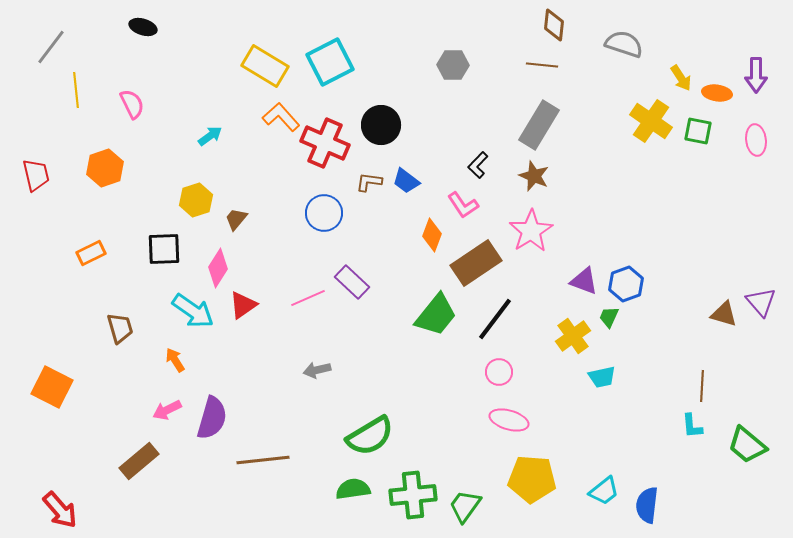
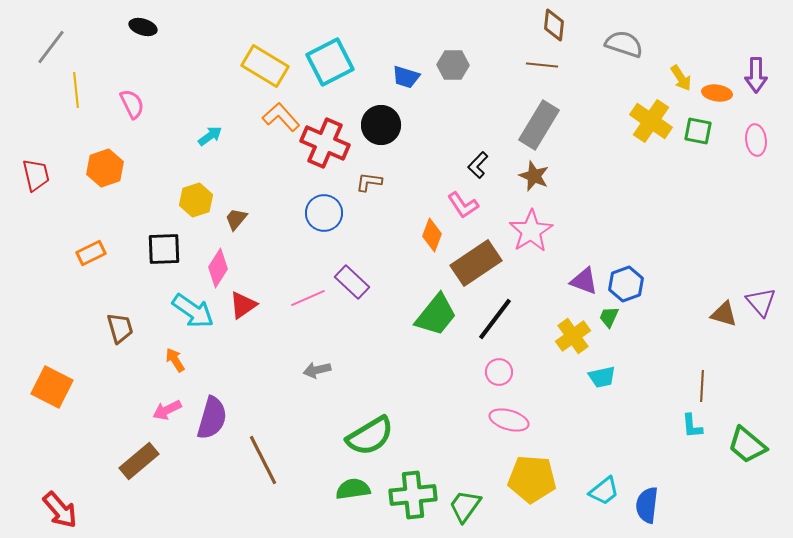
blue trapezoid at (406, 181): moved 104 px up; rotated 20 degrees counterclockwise
brown line at (263, 460): rotated 69 degrees clockwise
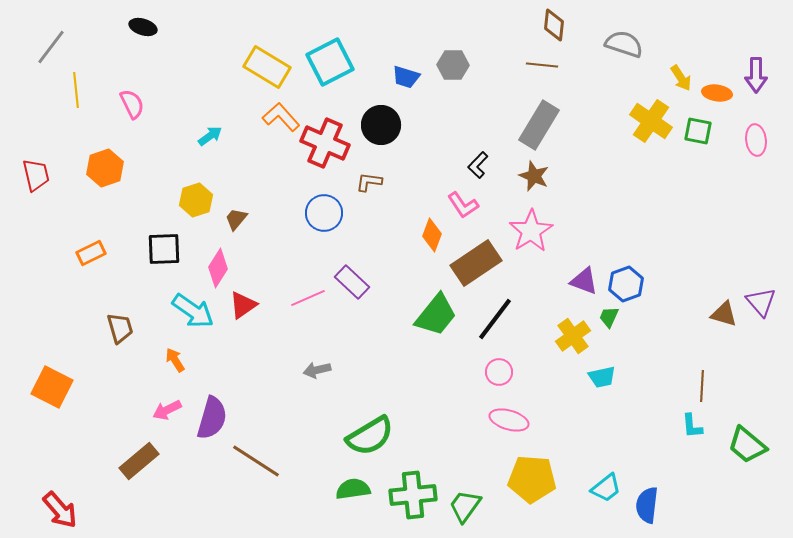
yellow rectangle at (265, 66): moved 2 px right, 1 px down
brown line at (263, 460): moved 7 px left, 1 px down; rotated 30 degrees counterclockwise
cyan trapezoid at (604, 491): moved 2 px right, 3 px up
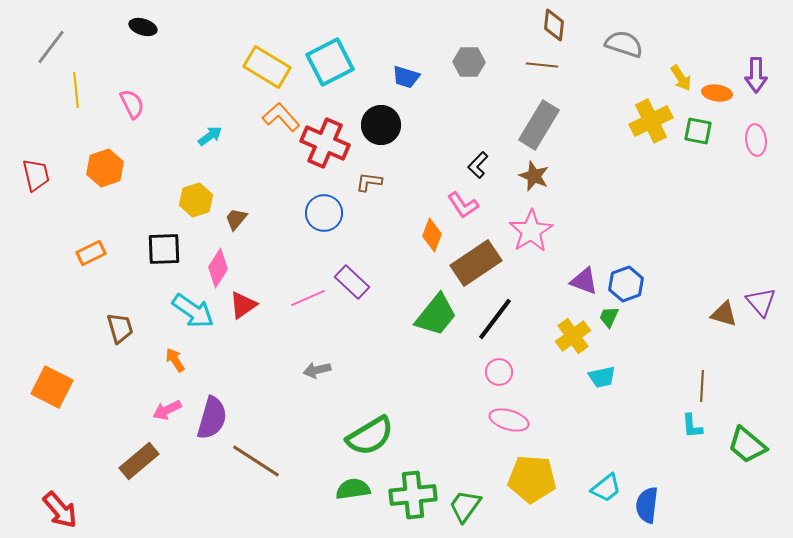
gray hexagon at (453, 65): moved 16 px right, 3 px up
yellow cross at (651, 121): rotated 30 degrees clockwise
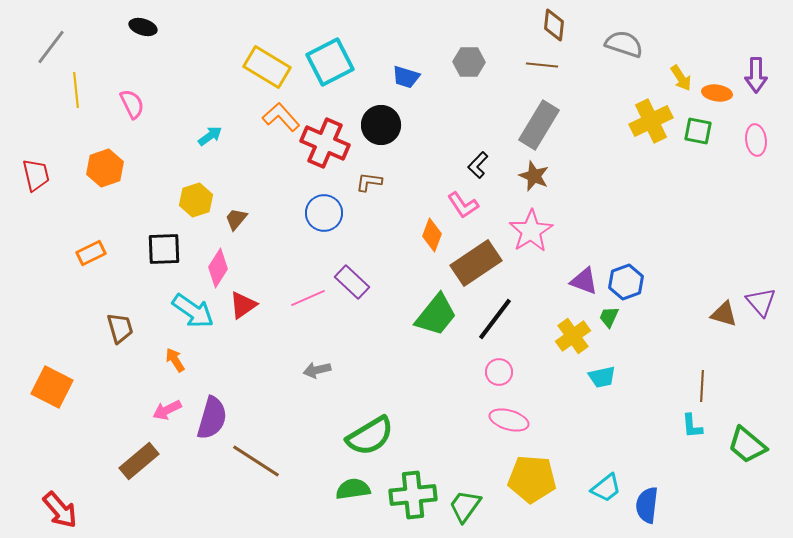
blue hexagon at (626, 284): moved 2 px up
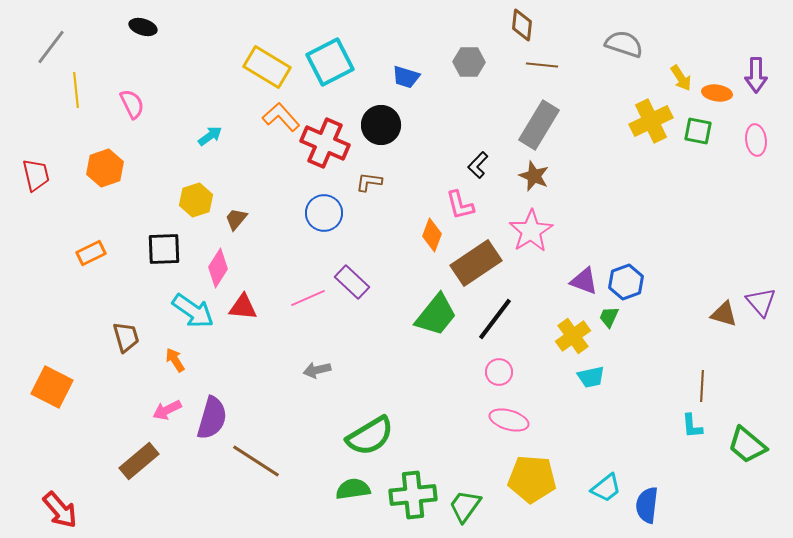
brown diamond at (554, 25): moved 32 px left
pink L-shape at (463, 205): moved 3 px left; rotated 20 degrees clockwise
red triangle at (243, 305): moved 2 px down; rotated 40 degrees clockwise
brown trapezoid at (120, 328): moved 6 px right, 9 px down
cyan trapezoid at (602, 377): moved 11 px left
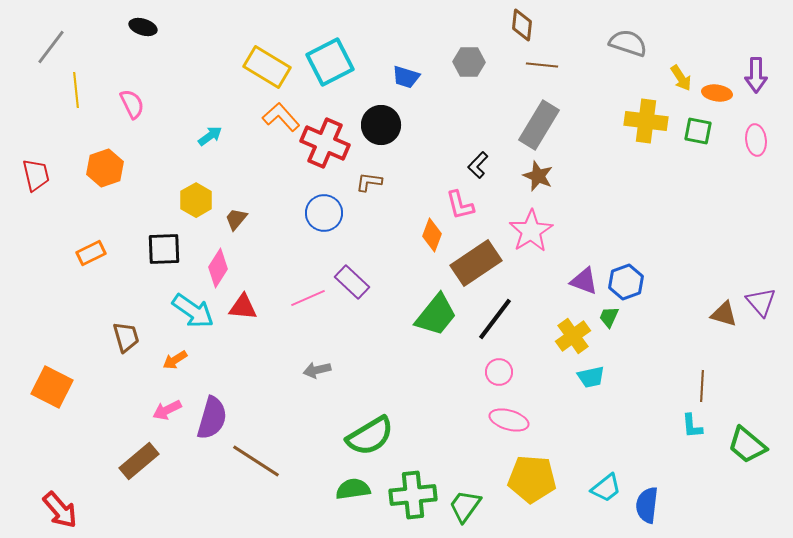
gray semicircle at (624, 44): moved 4 px right, 1 px up
yellow cross at (651, 121): moved 5 px left; rotated 33 degrees clockwise
brown star at (534, 176): moved 4 px right
yellow hexagon at (196, 200): rotated 12 degrees counterclockwise
orange arrow at (175, 360): rotated 90 degrees counterclockwise
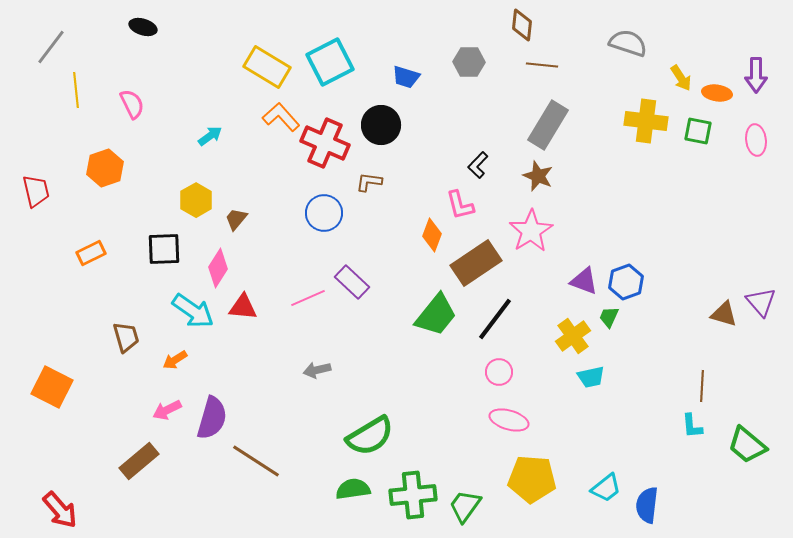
gray rectangle at (539, 125): moved 9 px right
red trapezoid at (36, 175): moved 16 px down
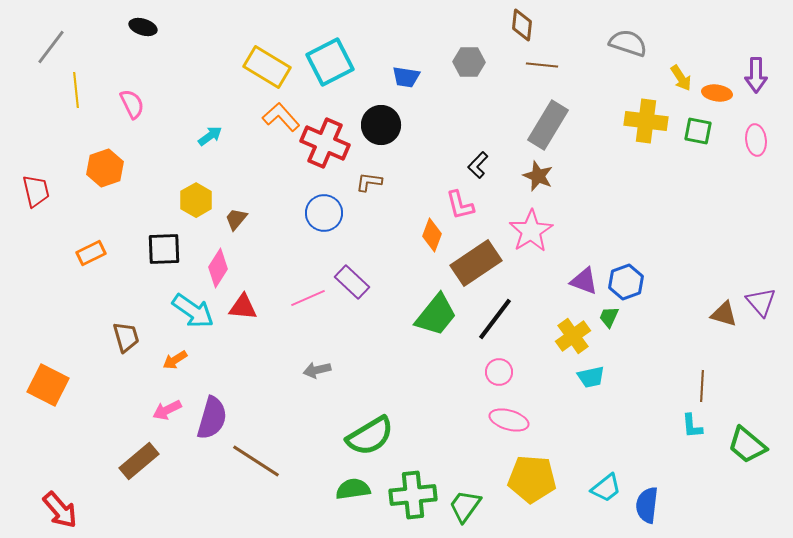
blue trapezoid at (406, 77): rotated 8 degrees counterclockwise
orange square at (52, 387): moved 4 px left, 2 px up
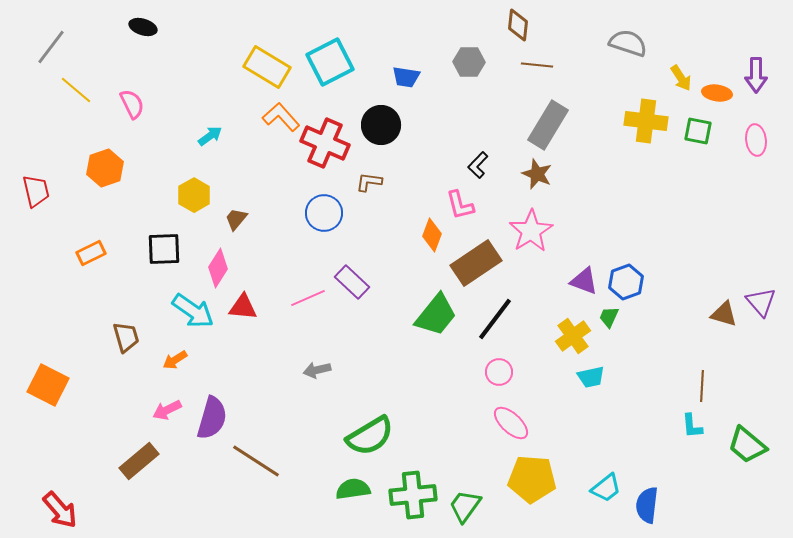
brown diamond at (522, 25): moved 4 px left
brown line at (542, 65): moved 5 px left
yellow line at (76, 90): rotated 44 degrees counterclockwise
brown star at (538, 176): moved 1 px left, 2 px up
yellow hexagon at (196, 200): moved 2 px left, 5 px up
pink ellipse at (509, 420): moved 2 px right, 3 px down; rotated 27 degrees clockwise
